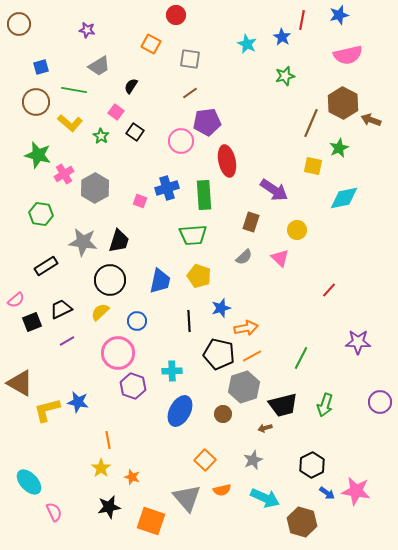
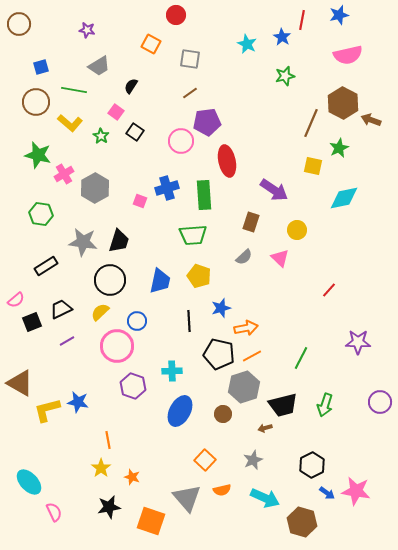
pink circle at (118, 353): moved 1 px left, 7 px up
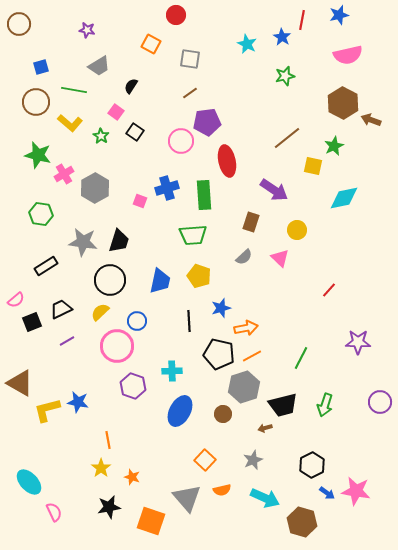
brown line at (311, 123): moved 24 px left, 15 px down; rotated 28 degrees clockwise
green star at (339, 148): moved 5 px left, 2 px up
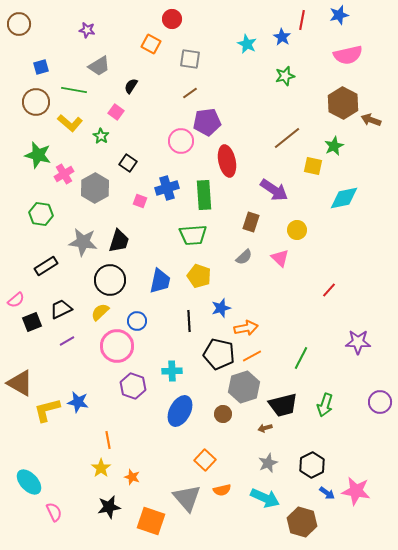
red circle at (176, 15): moved 4 px left, 4 px down
black square at (135, 132): moved 7 px left, 31 px down
gray star at (253, 460): moved 15 px right, 3 px down
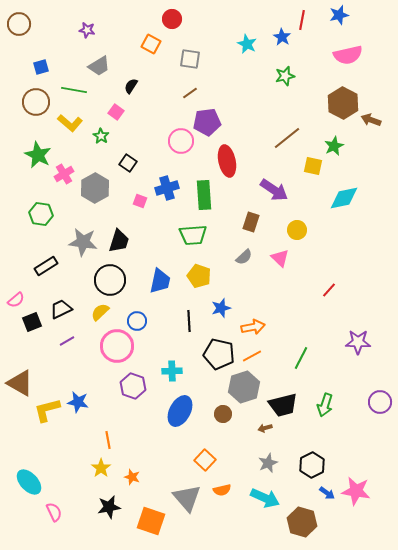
green star at (38, 155): rotated 12 degrees clockwise
orange arrow at (246, 328): moved 7 px right, 1 px up
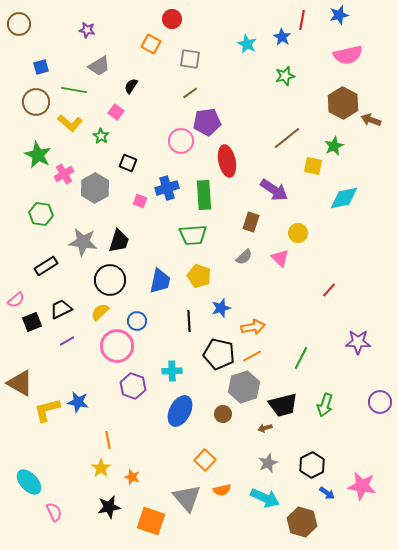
black square at (128, 163): rotated 12 degrees counterclockwise
yellow circle at (297, 230): moved 1 px right, 3 px down
pink star at (356, 491): moved 6 px right, 5 px up
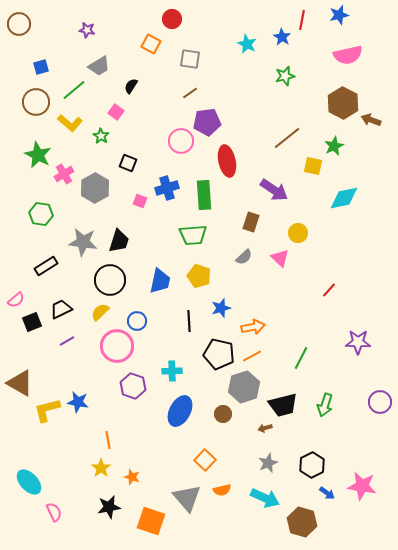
green line at (74, 90): rotated 50 degrees counterclockwise
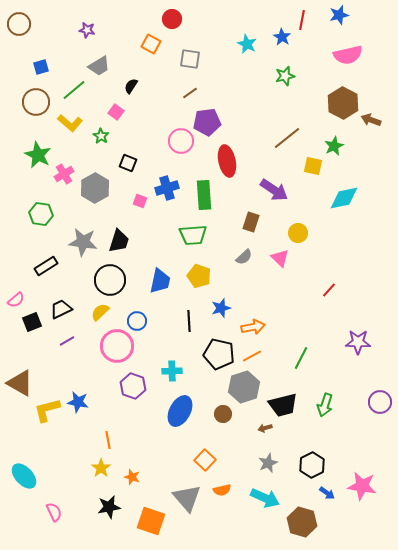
cyan ellipse at (29, 482): moved 5 px left, 6 px up
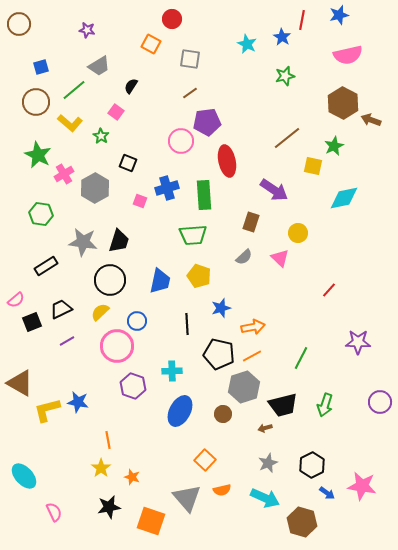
black line at (189, 321): moved 2 px left, 3 px down
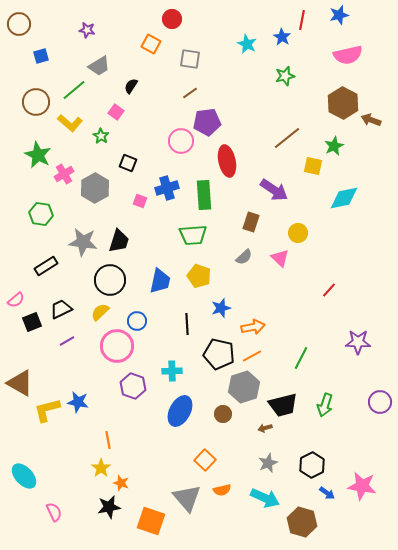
blue square at (41, 67): moved 11 px up
orange star at (132, 477): moved 11 px left, 6 px down
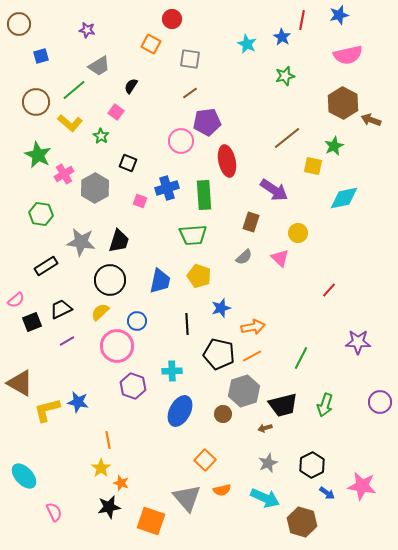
gray star at (83, 242): moved 2 px left
gray hexagon at (244, 387): moved 4 px down
